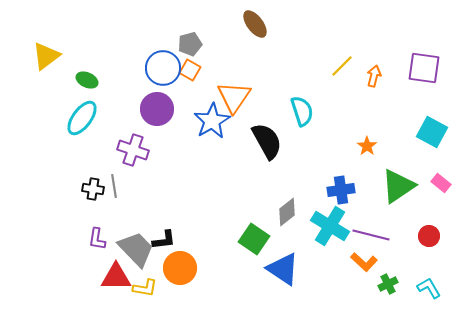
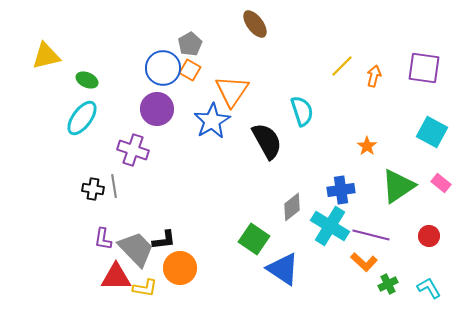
gray pentagon: rotated 15 degrees counterclockwise
yellow triangle: rotated 24 degrees clockwise
orange triangle: moved 2 px left, 6 px up
gray diamond: moved 5 px right, 5 px up
purple L-shape: moved 6 px right
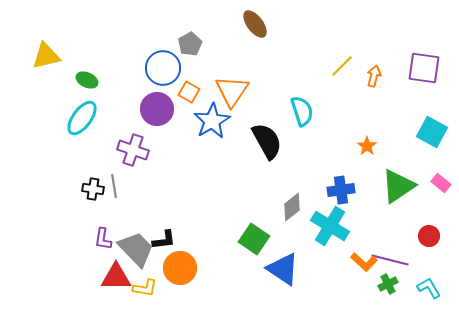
orange square: moved 1 px left, 22 px down
purple line: moved 19 px right, 25 px down
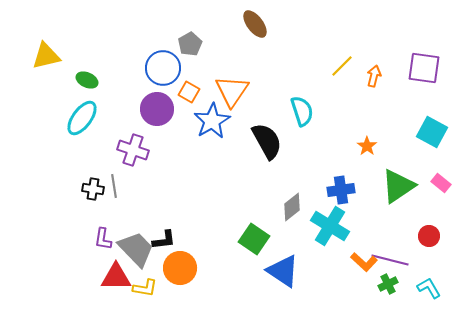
blue triangle: moved 2 px down
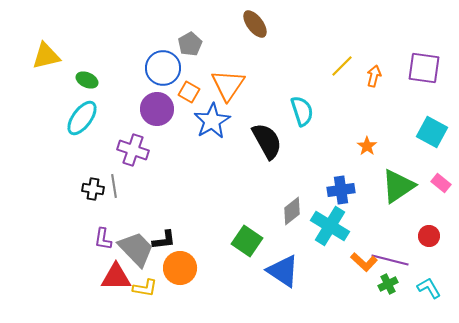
orange triangle: moved 4 px left, 6 px up
gray diamond: moved 4 px down
green square: moved 7 px left, 2 px down
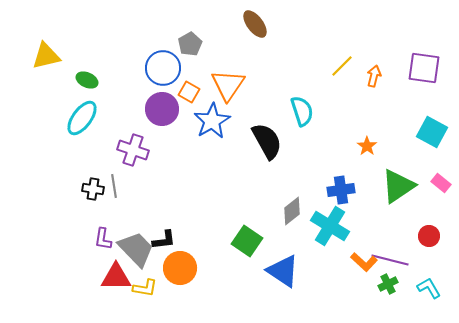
purple circle: moved 5 px right
